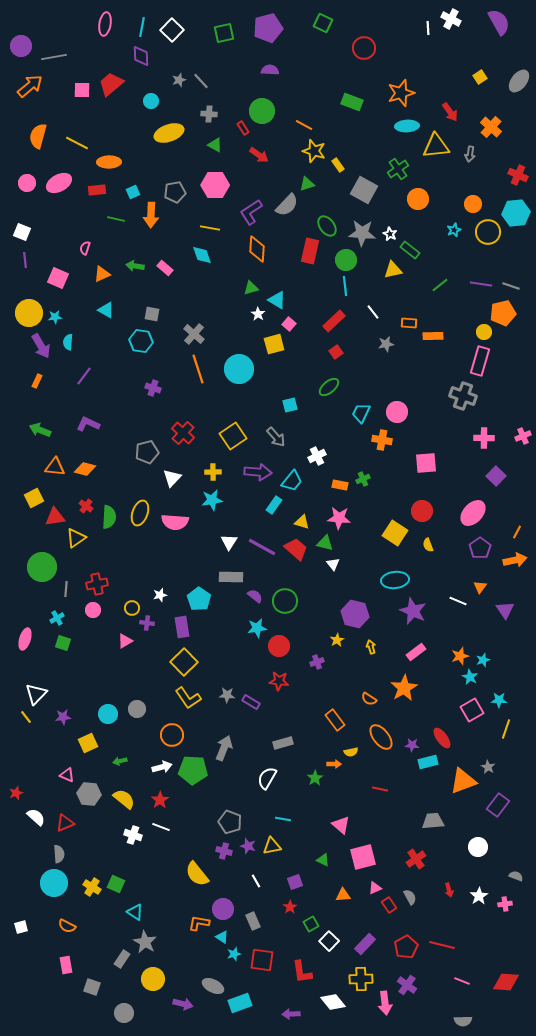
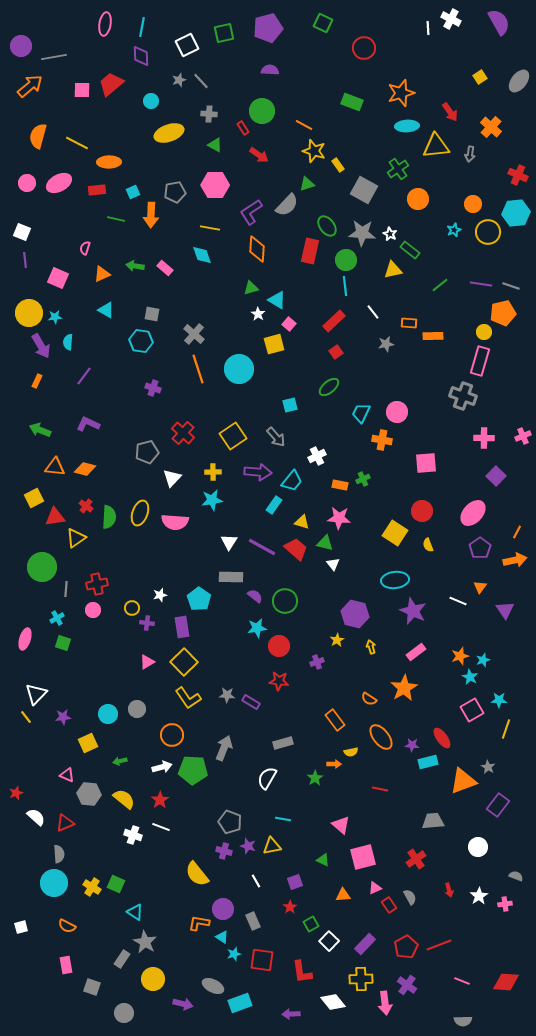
white square at (172, 30): moved 15 px right, 15 px down; rotated 20 degrees clockwise
pink triangle at (125, 641): moved 22 px right, 21 px down
red line at (442, 945): moved 3 px left; rotated 35 degrees counterclockwise
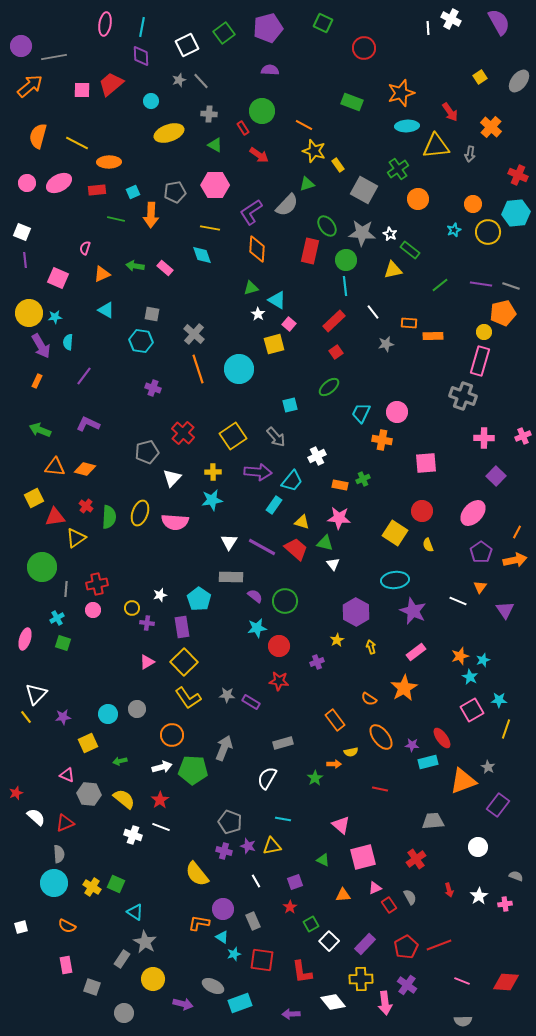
green square at (224, 33): rotated 25 degrees counterclockwise
purple pentagon at (480, 548): moved 1 px right, 4 px down
purple hexagon at (355, 614): moved 1 px right, 2 px up; rotated 16 degrees clockwise
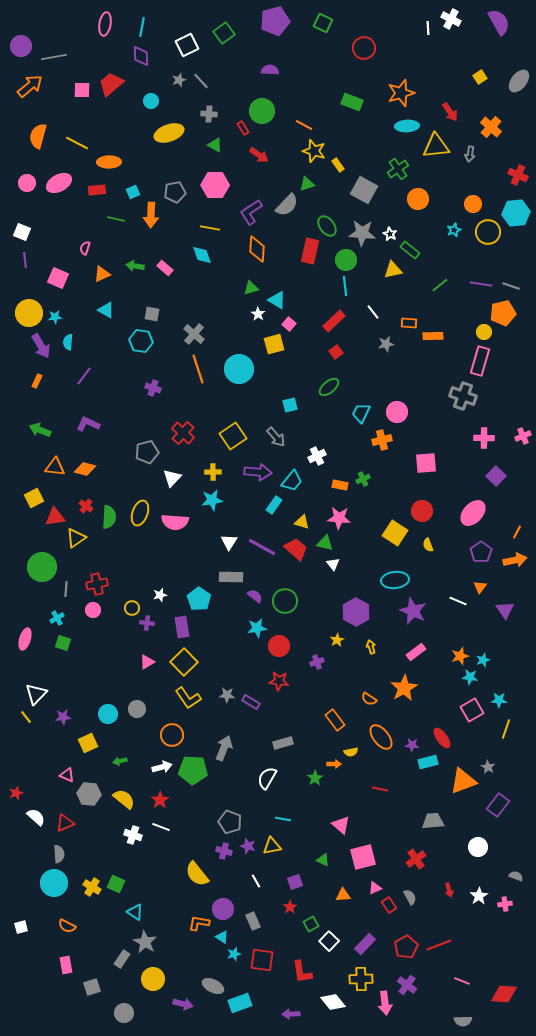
purple pentagon at (268, 28): moved 7 px right, 7 px up
orange cross at (382, 440): rotated 24 degrees counterclockwise
cyan star at (470, 677): rotated 21 degrees counterclockwise
red diamond at (506, 982): moved 2 px left, 12 px down
gray square at (92, 987): rotated 36 degrees counterclockwise
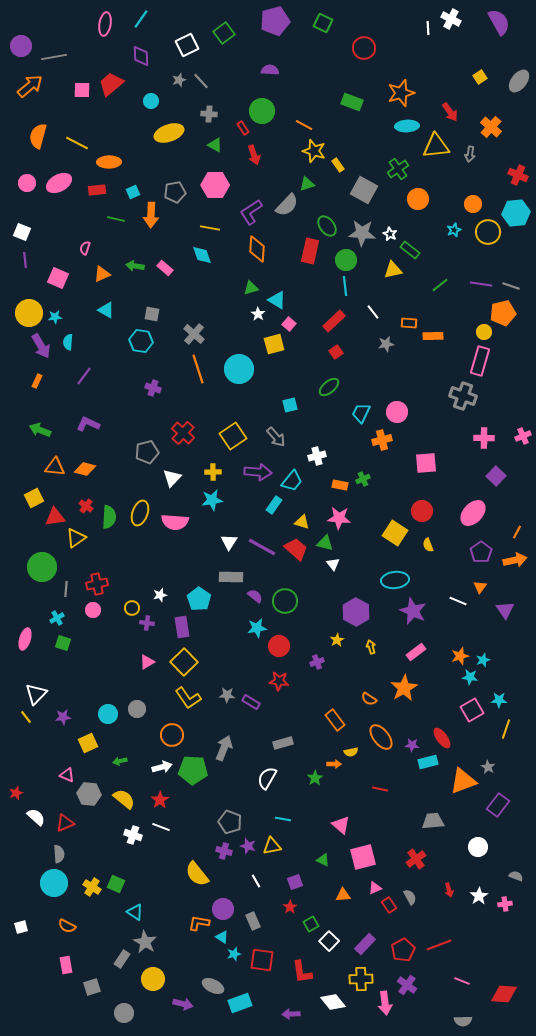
cyan line at (142, 27): moved 1 px left, 8 px up; rotated 24 degrees clockwise
red arrow at (259, 155): moved 5 px left; rotated 36 degrees clockwise
white cross at (317, 456): rotated 12 degrees clockwise
red pentagon at (406, 947): moved 3 px left, 3 px down
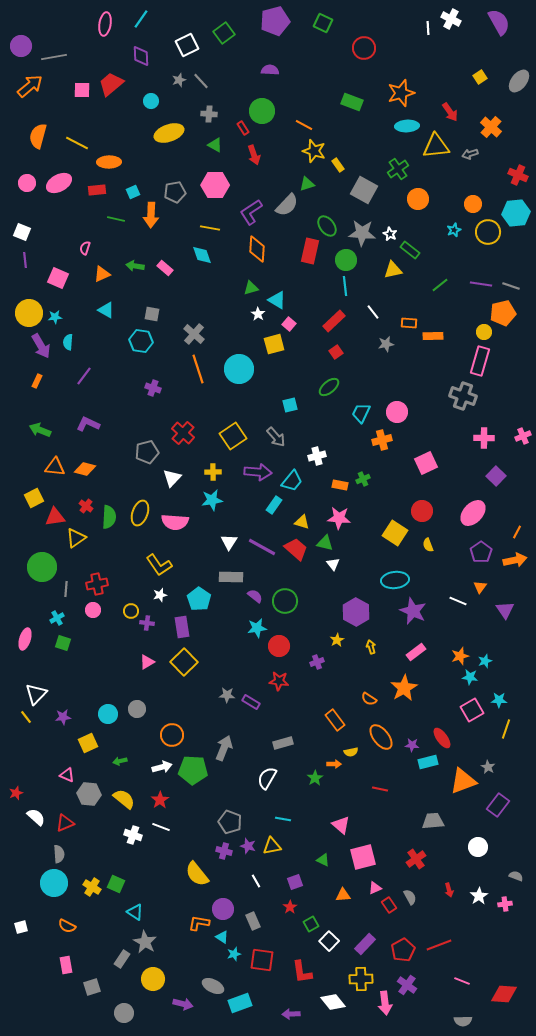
gray arrow at (470, 154): rotated 63 degrees clockwise
pink square at (426, 463): rotated 20 degrees counterclockwise
yellow circle at (132, 608): moved 1 px left, 3 px down
cyan star at (483, 660): moved 2 px right, 1 px down
yellow L-shape at (188, 698): moved 29 px left, 133 px up
